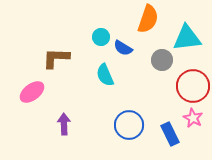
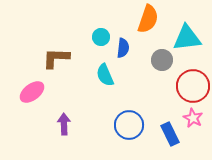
blue semicircle: rotated 114 degrees counterclockwise
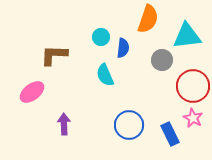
cyan triangle: moved 2 px up
brown L-shape: moved 2 px left, 3 px up
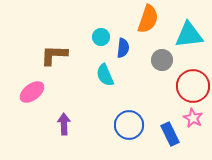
cyan triangle: moved 2 px right, 1 px up
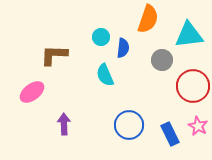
pink star: moved 5 px right, 8 px down
